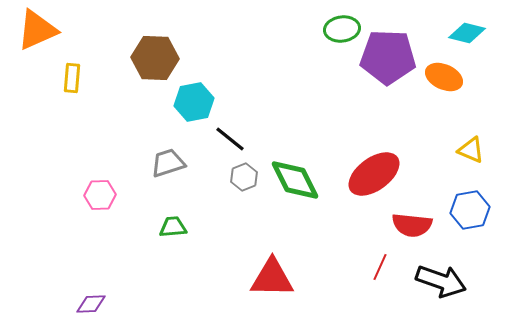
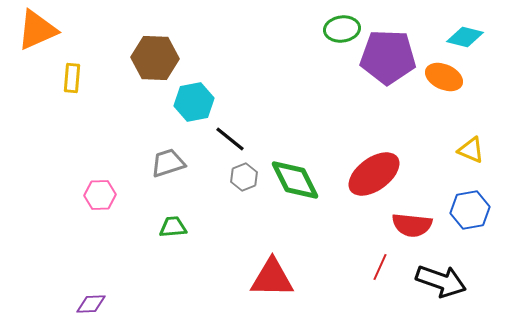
cyan diamond: moved 2 px left, 4 px down
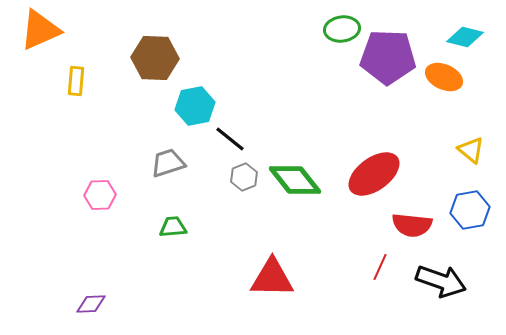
orange triangle: moved 3 px right
yellow rectangle: moved 4 px right, 3 px down
cyan hexagon: moved 1 px right, 4 px down
yellow triangle: rotated 16 degrees clockwise
green diamond: rotated 12 degrees counterclockwise
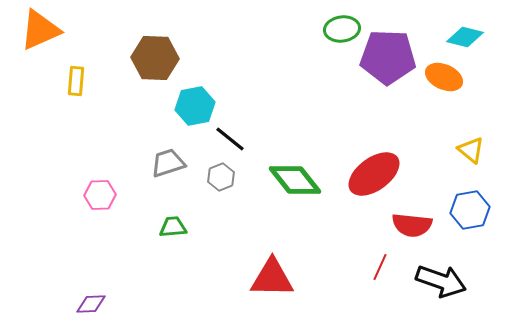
gray hexagon: moved 23 px left
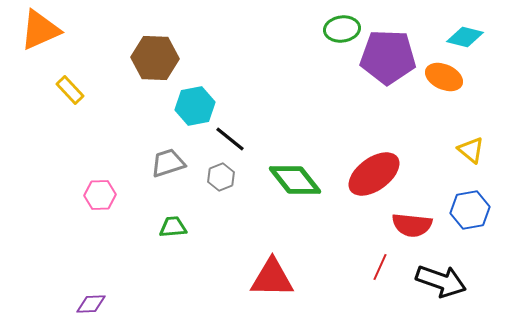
yellow rectangle: moved 6 px left, 9 px down; rotated 48 degrees counterclockwise
